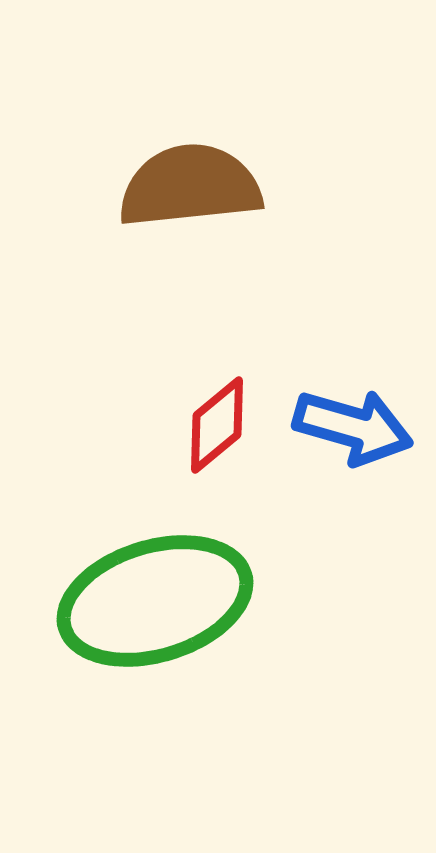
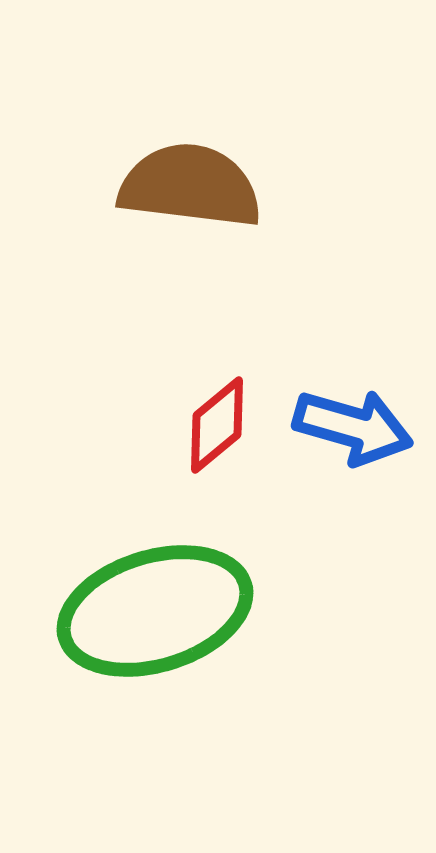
brown semicircle: rotated 13 degrees clockwise
green ellipse: moved 10 px down
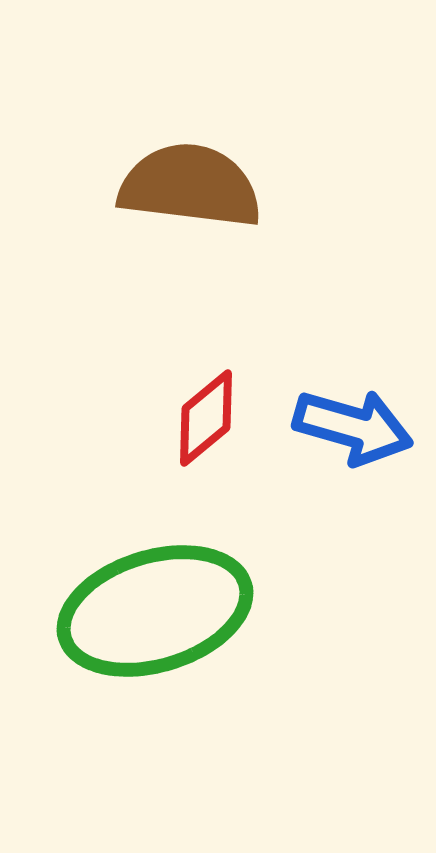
red diamond: moved 11 px left, 7 px up
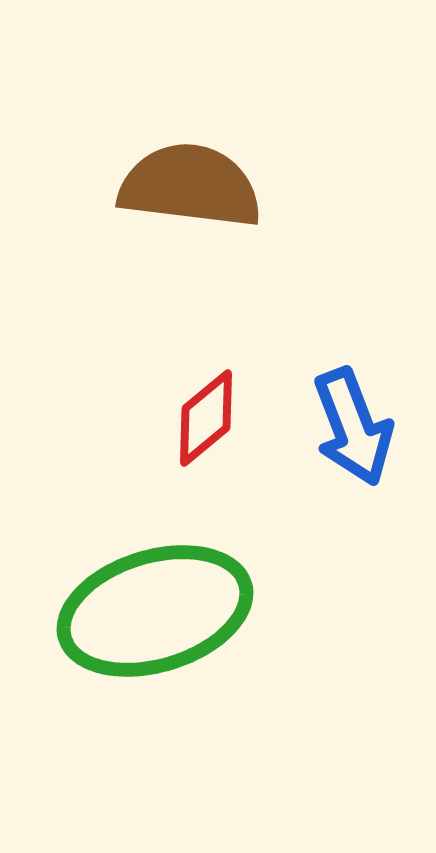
blue arrow: rotated 53 degrees clockwise
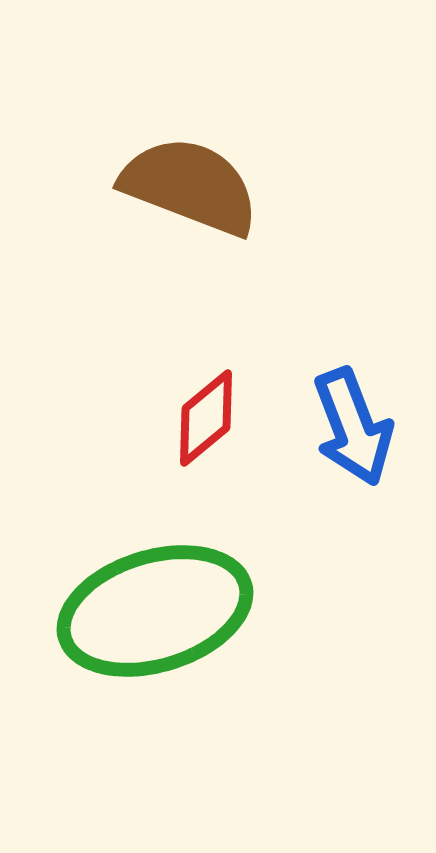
brown semicircle: rotated 14 degrees clockwise
